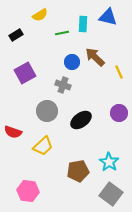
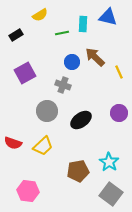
red semicircle: moved 11 px down
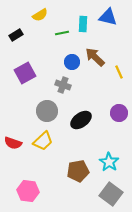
yellow trapezoid: moved 5 px up
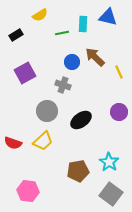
purple circle: moved 1 px up
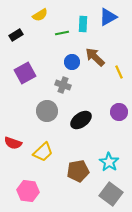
blue triangle: rotated 42 degrees counterclockwise
yellow trapezoid: moved 11 px down
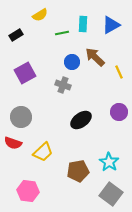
blue triangle: moved 3 px right, 8 px down
gray circle: moved 26 px left, 6 px down
